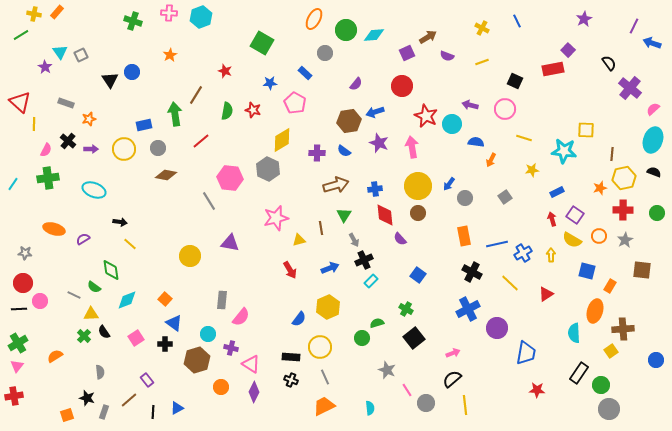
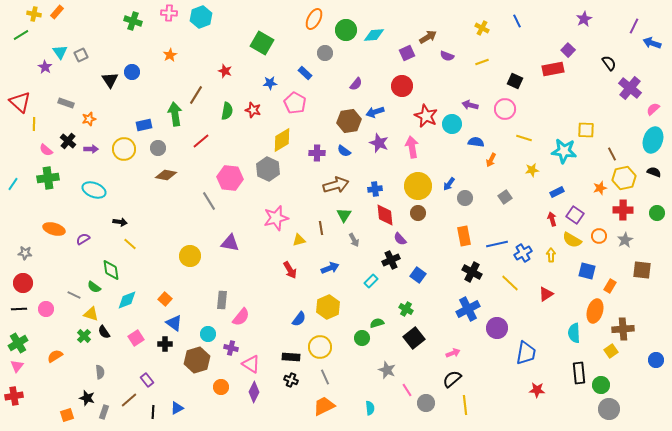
pink semicircle at (46, 150): rotated 104 degrees clockwise
brown line at (612, 154): rotated 32 degrees counterclockwise
black cross at (364, 260): moved 27 px right
pink circle at (40, 301): moved 6 px right, 8 px down
yellow triangle at (91, 314): rotated 21 degrees clockwise
black rectangle at (579, 373): rotated 40 degrees counterclockwise
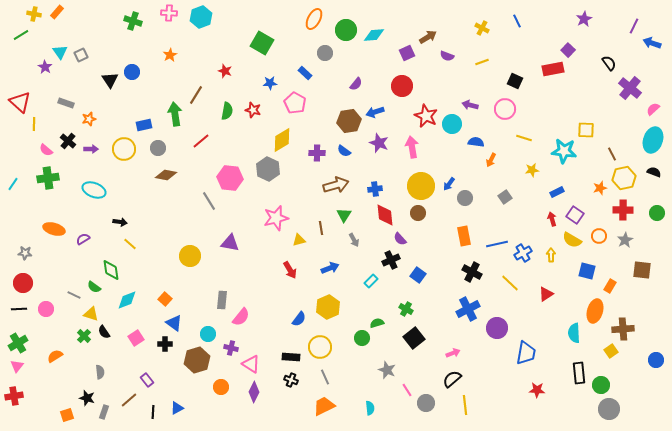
yellow circle at (418, 186): moved 3 px right
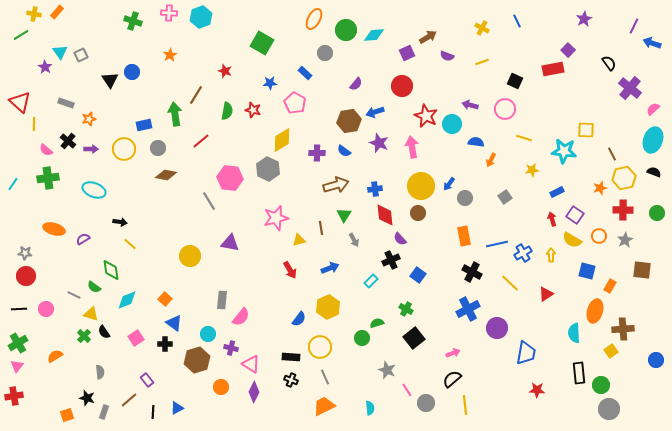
red circle at (23, 283): moved 3 px right, 7 px up
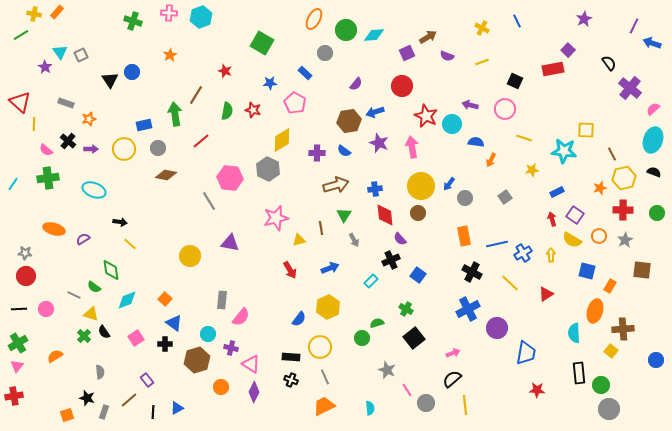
yellow square at (611, 351): rotated 16 degrees counterclockwise
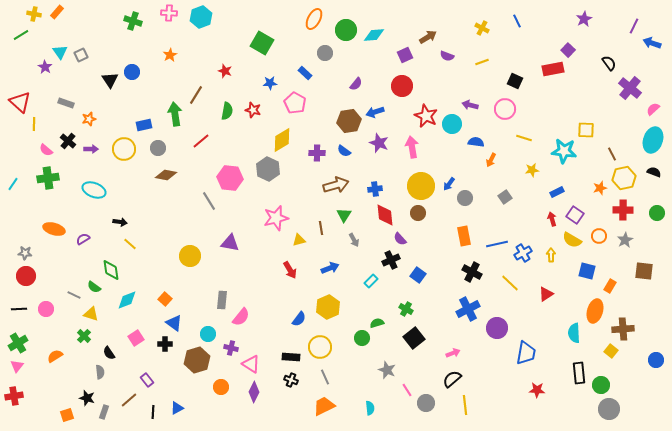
purple square at (407, 53): moved 2 px left, 2 px down
brown square at (642, 270): moved 2 px right, 1 px down
black semicircle at (104, 332): moved 5 px right, 21 px down
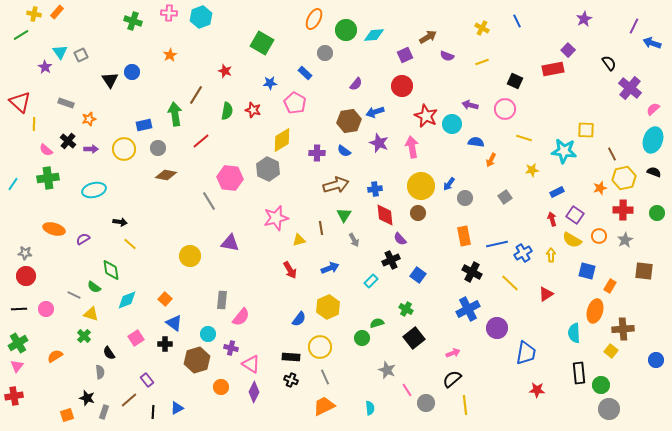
cyan ellipse at (94, 190): rotated 35 degrees counterclockwise
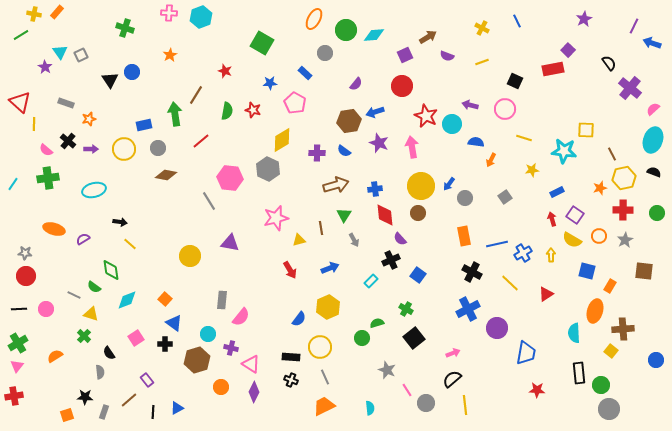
green cross at (133, 21): moved 8 px left, 7 px down
black star at (87, 398): moved 2 px left, 1 px up; rotated 14 degrees counterclockwise
